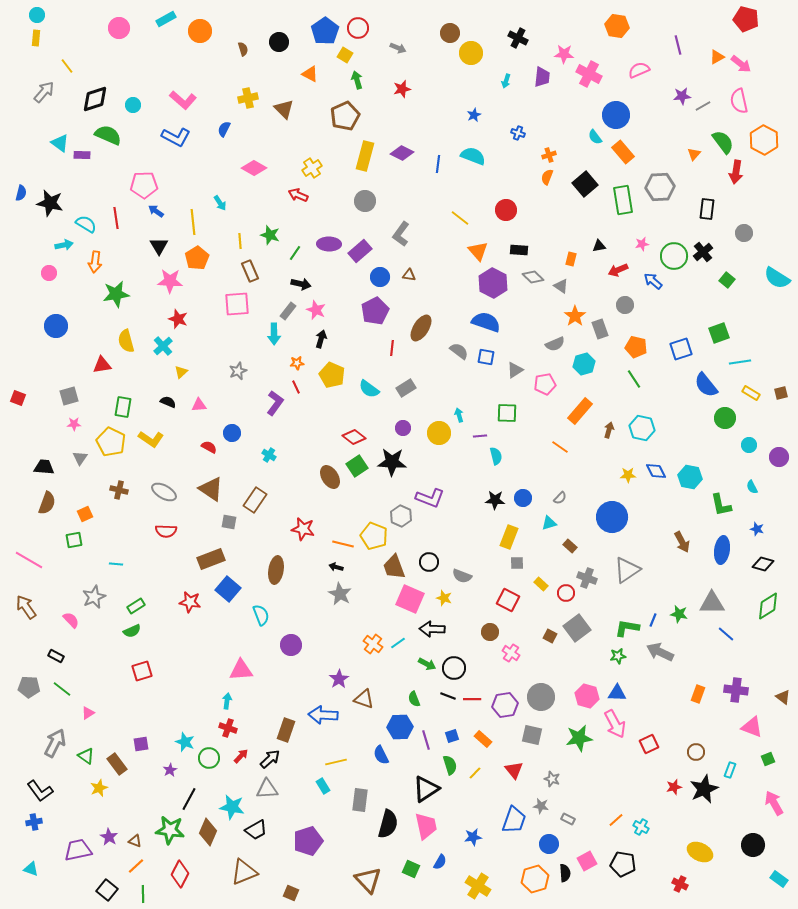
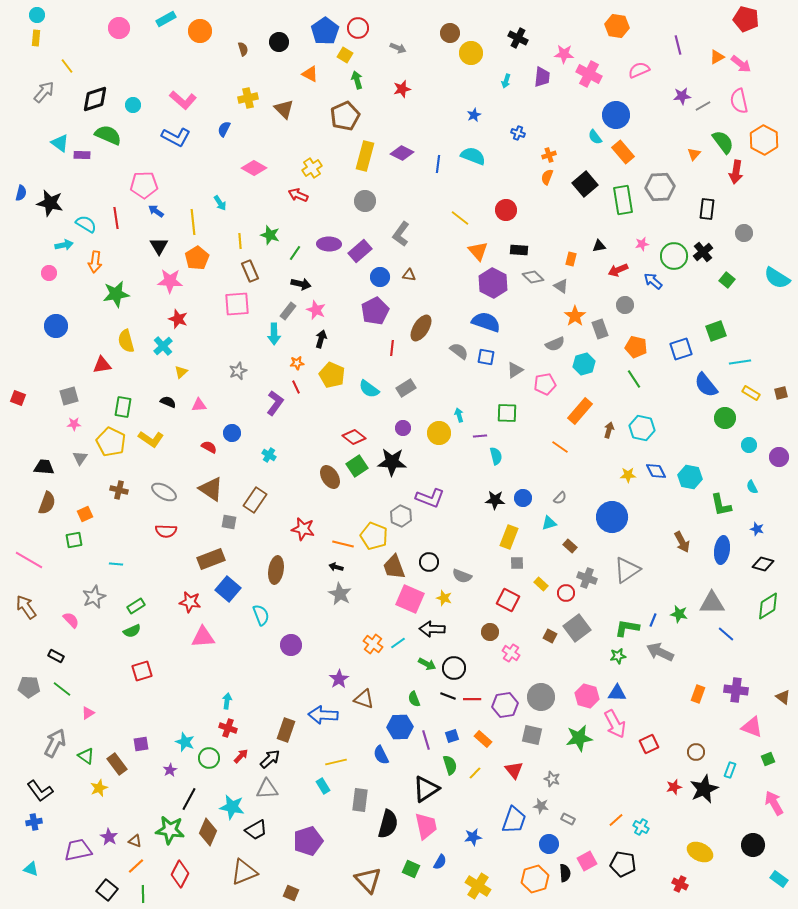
green square at (719, 333): moved 3 px left, 2 px up
pink triangle at (241, 670): moved 38 px left, 33 px up
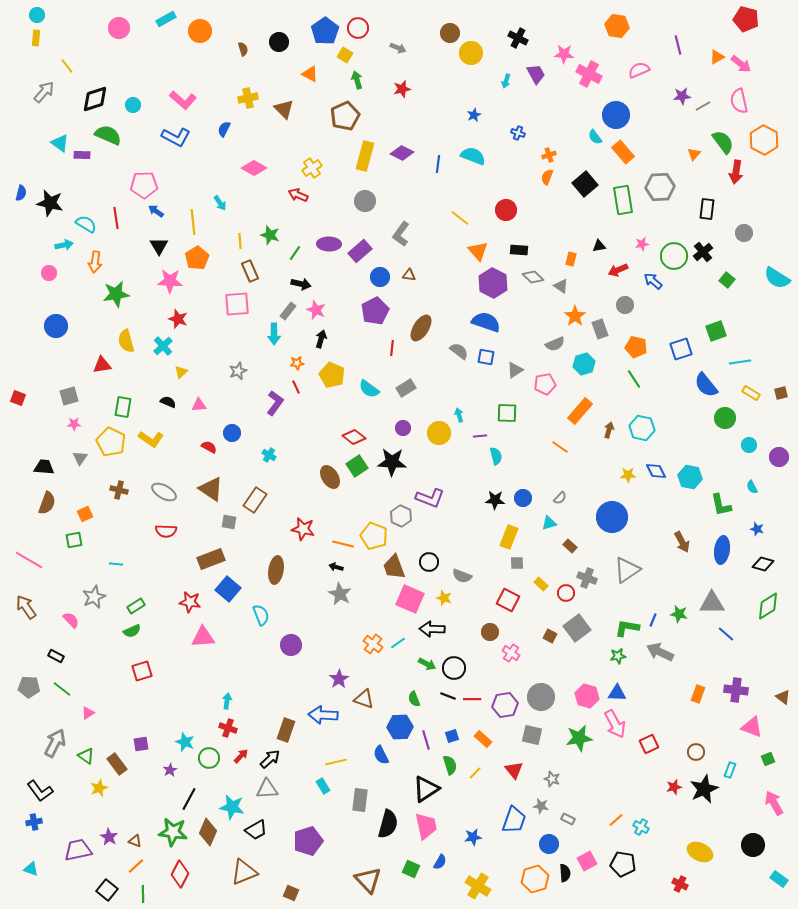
purple trapezoid at (542, 77): moved 6 px left, 3 px up; rotated 35 degrees counterclockwise
green star at (170, 830): moved 3 px right, 2 px down
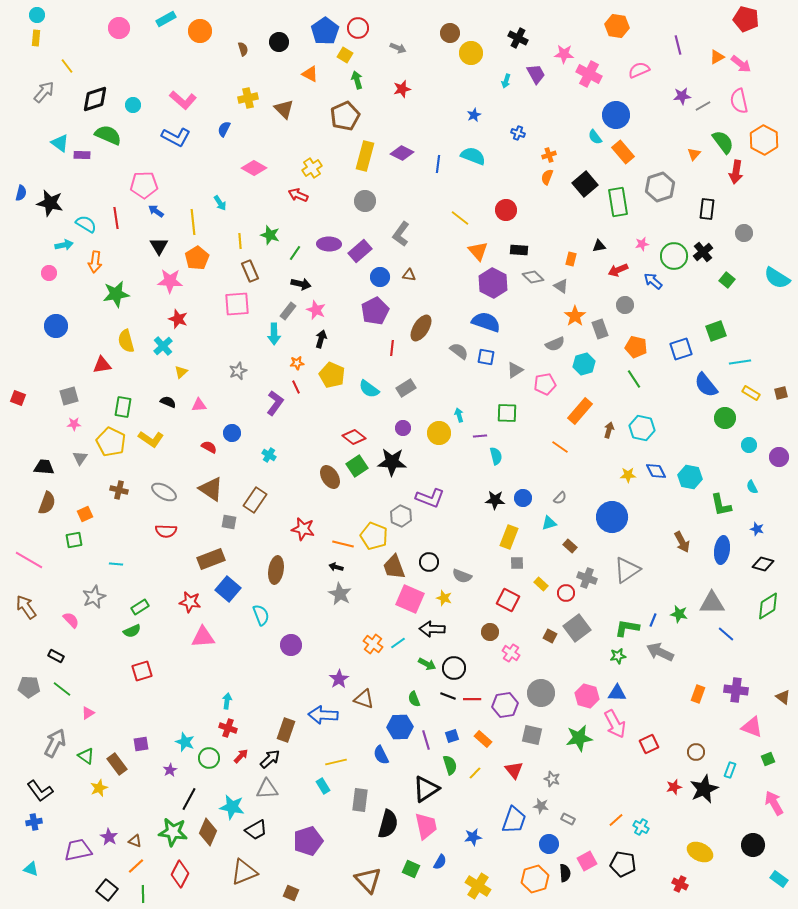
gray hexagon at (660, 187): rotated 16 degrees counterclockwise
green rectangle at (623, 200): moved 5 px left, 2 px down
green rectangle at (136, 606): moved 4 px right, 1 px down
gray circle at (541, 697): moved 4 px up
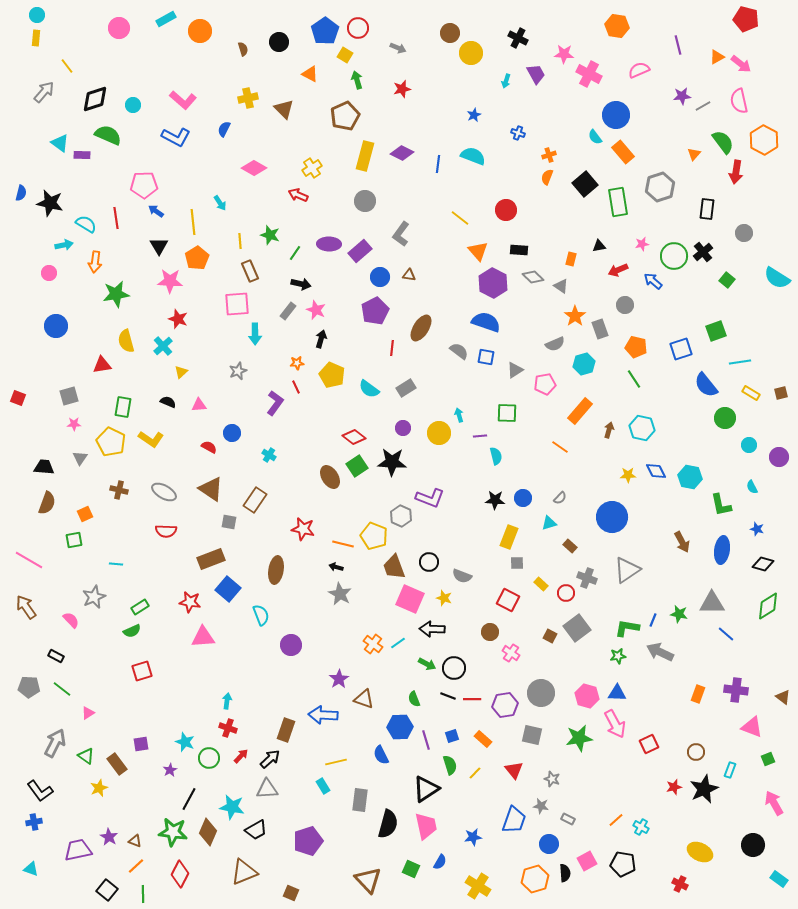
cyan arrow at (274, 334): moved 19 px left
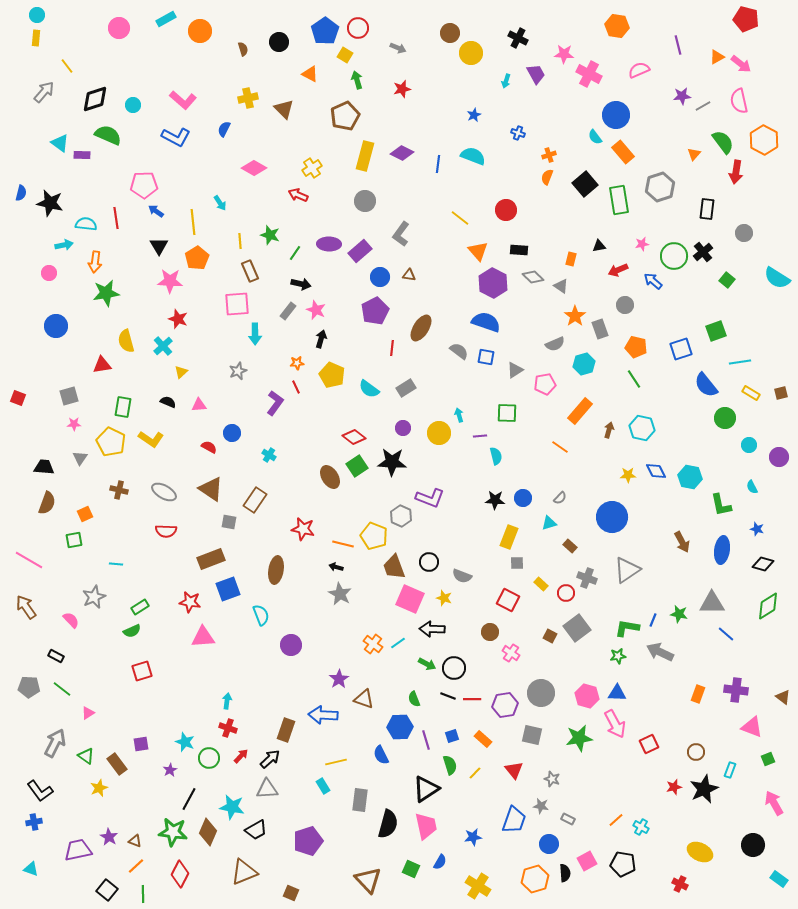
green rectangle at (618, 202): moved 1 px right, 2 px up
cyan semicircle at (86, 224): rotated 25 degrees counterclockwise
green star at (116, 294): moved 10 px left, 1 px up
blue square at (228, 589): rotated 30 degrees clockwise
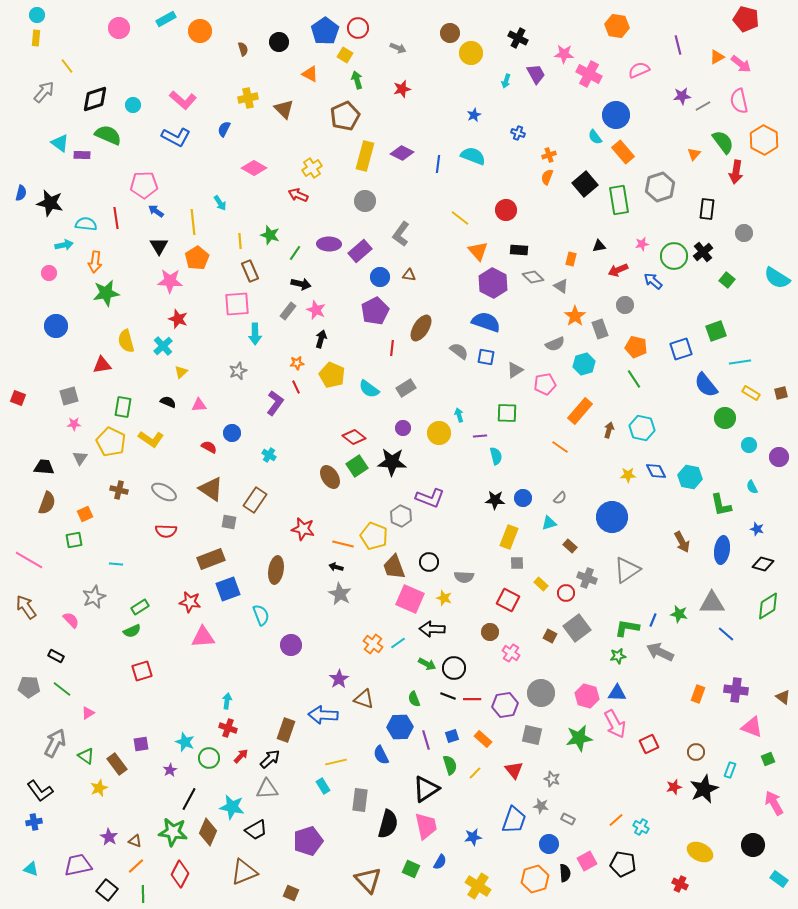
gray semicircle at (462, 576): moved 2 px right, 1 px down; rotated 18 degrees counterclockwise
purple trapezoid at (78, 850): moved 15 px down
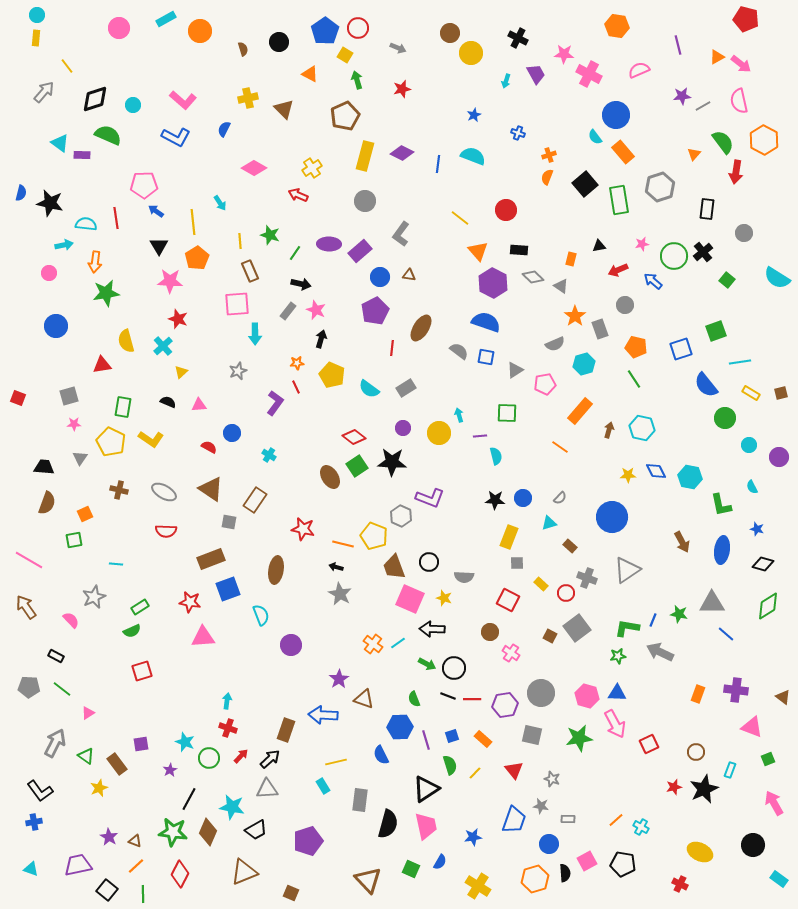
gray rectangle at (568, 819): rotated 24 degrees counterclockwise
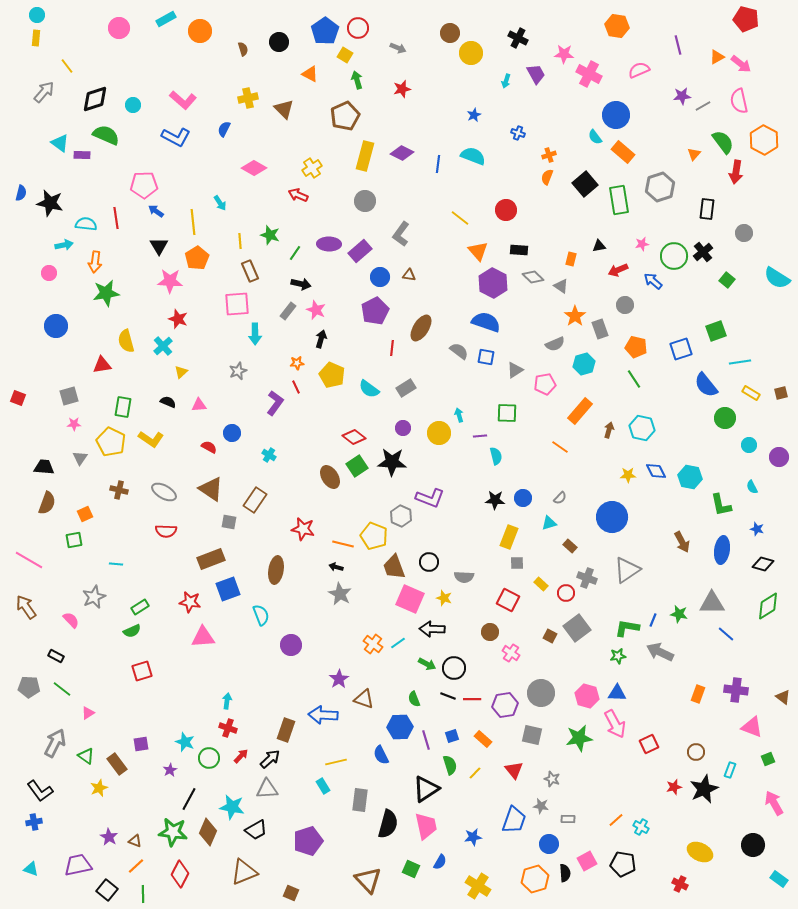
green semicircle at (108, 135): moved 2 px left
orange rectangle at (623, 152): rotated 10 degrees counterclockwise
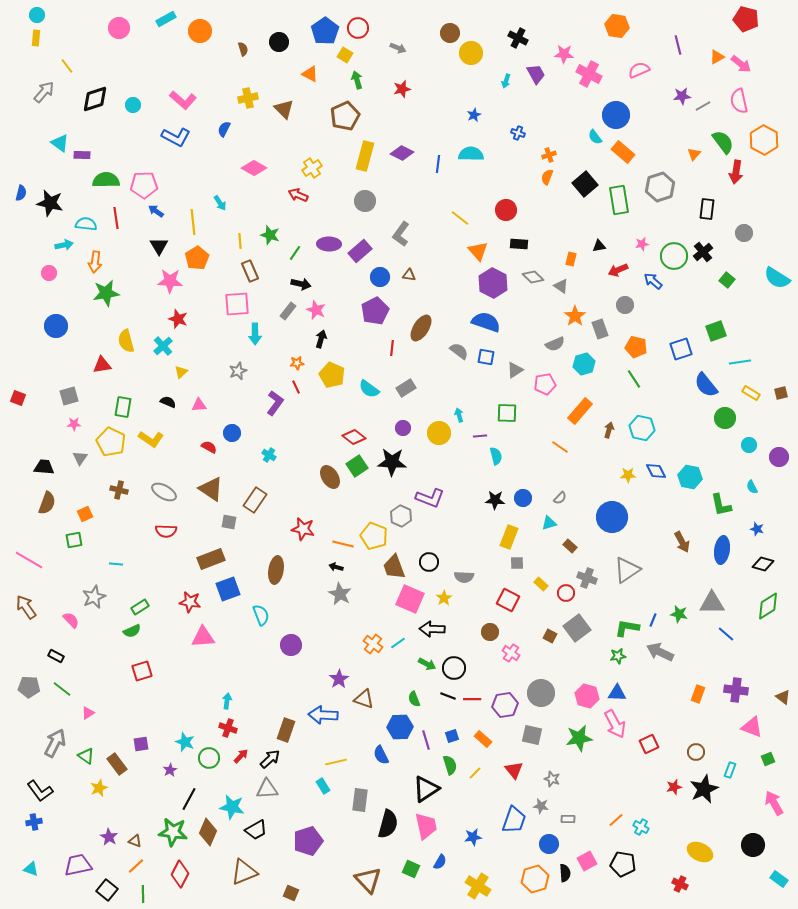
green semicircle at (106, 135): moved 45 px down; rotated 24 degrees counterclockwise
cyan semicircle at (473, 156): moved 2 px left, 2 px up; rotated 20 degrees counterclockwise
black rectangle at (519, 250): moved 6 px up
yellow star at (444, 598): rotated 21 degrees clockwise
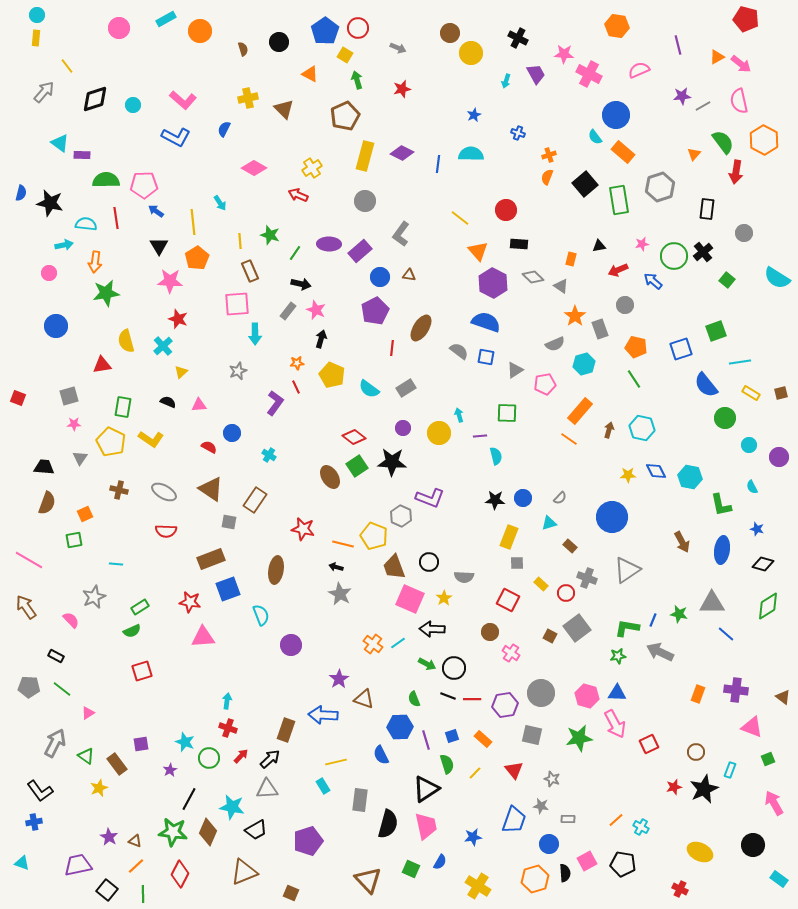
orange line at (560, 447): moved 9 px right, 8 px up
green semicircle at (450, 765): moved 3 px left, 1 px up
cyan triangle at (31, 869): moved 9 px left, 6 px up
red cross at (680, 884): moved 5 px down
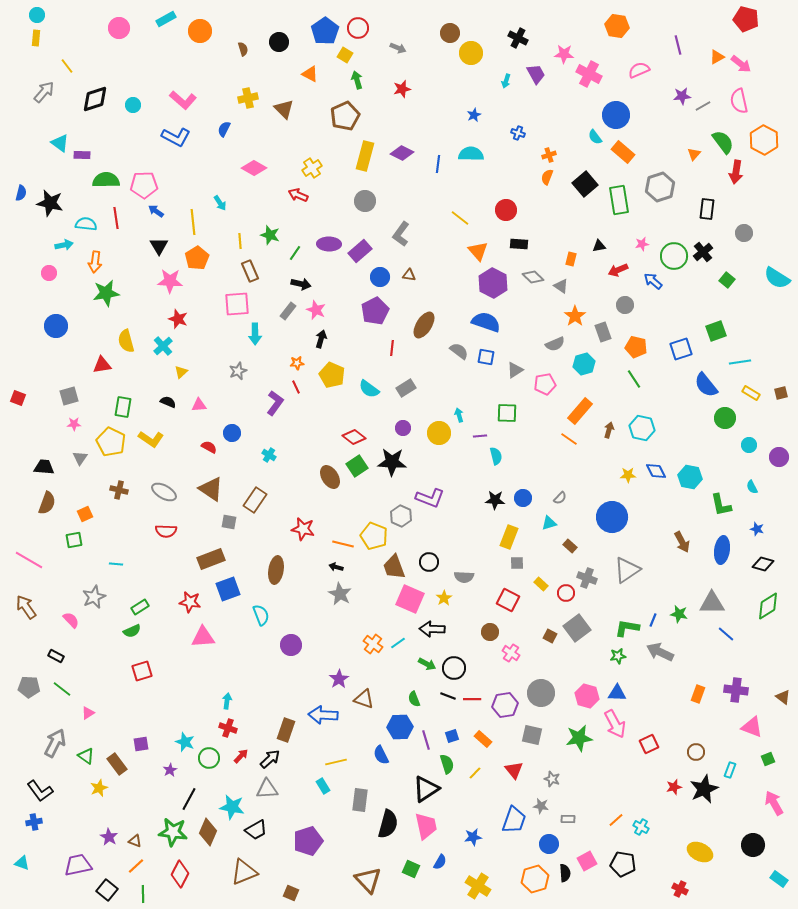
brown ellipse at (421, 328): moved 3 px right, 3 px up
gray rectangle at (600, 329): moved 3 px right, 3 px down
